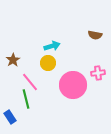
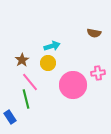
brown semicircle: moved 1 px left, 2 px up
brown star: moved 9 px right
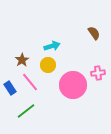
brown semicircle: rotated 136 degrees counterclockwise
yellow circle: moved 2 px down
green line: moved 12 px down; rotated 66 degrees clockwise
blue rectangle: moved 29 px up
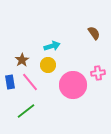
blue rectangle: moved 6 px up; rotated 24 degrees clockwise
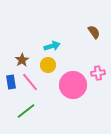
brown semicircle: moved 1 px up
blue rectangle: moved 1 px right
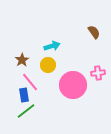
blue rectangle: moved 13 px right, 13 px down
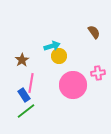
yellow circle: moved 11 px right, 9 px up
pink line: moved 1 px right, 1 px down; rotated 48 degrees clockwise
blue rectangle: rotated 24 degrees counterclockwise
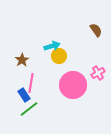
brown semicircle: moved 2 px right, 2 px up
pink cross: rotated 24 degrees counterclockwise
green line: moved 3 px right, 2 px up
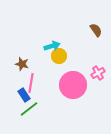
brown star: moved 4 px down; rotated 24 degrees counterclockwise
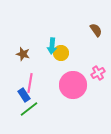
cyan arrow: rotated 112 degrees clockwise
yellow circle: moved 2 px right, 3 px up
brown star: moved 1 px right, 10 px up
pink line: moved 1 px left
